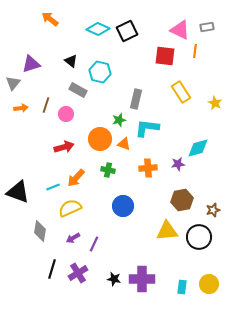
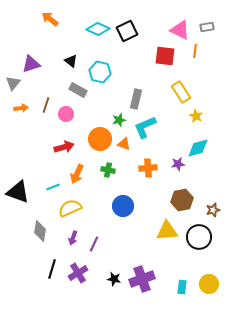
yellow star at (215, 103): moved 19 px left, 13 px down
cyan L-shape at (147, 128): moved 2 px left, 1 px up; rotated 30 degrees counterclockwise
orange arrow at (76, 178): moved 1 px right, 4 px up; rotated 18 degrees counterclockwise
purple arrow at (73, 238): rotated 40 degrees counterclockwise
purple cross at (142, 279): rotated 20 degrees counterclockwise
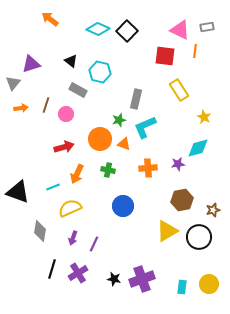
black square at (127, 31): rotated 20 degrees counterclockwise
yellow rectangle at (181, 92): moved 2 px left, 2 px up
yellow star at (196, 116): moved 8 px right, 1 px down
yellow triangle at (167, 231): rotated 25 degrees counterclockwise
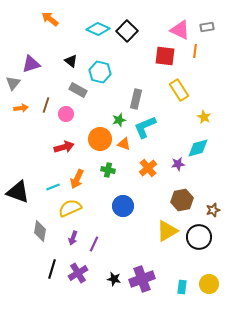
orange cross at (148, 168): rotated 36 degrees counterclockwise
orange arrow at (77, 174): moved 5 px down
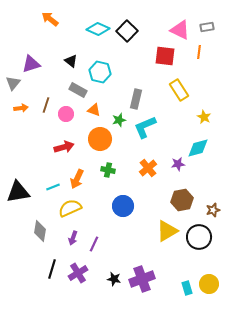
orange line at (195, 51): moved 4 px right, 1 px down
orange triangle at (124, 144): moved 30 px left, 34 px up
black triangle at (18, 192): rotated 30 degrees counterclockwise
cyan rectangle at (182, 287): moved 5 px right, 1 px down; rotated 24 degrees counterclockwise
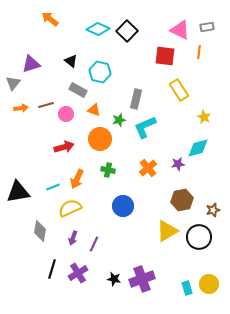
brown line at (46, 105): rotated 56 degrees clockwise
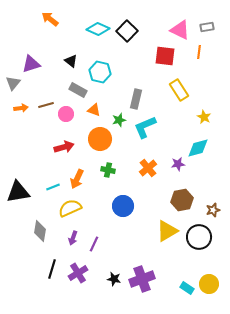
cyan rectangle at (187, 288): rotated 40 degrees counterclockwise
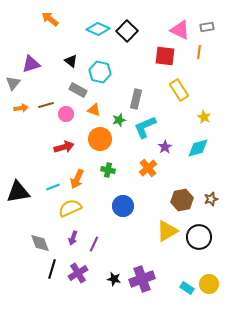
purple star at (178, 164): moved 13 px left, 17 px up; rotated 24 degrees counterclockwise
brown star at (213, 210): moved 2 px left, 11 px up
gray diamond at (40, 231): moved 12 px down; rotated 30 degrees counterclockwise
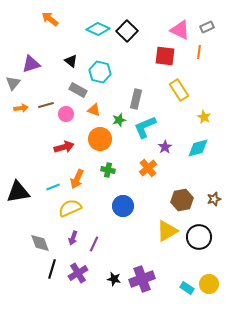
gray rectangle at (207, 27): rotated 16 degrees counterclockwise
brown star at (211, 199): moved 3 px right
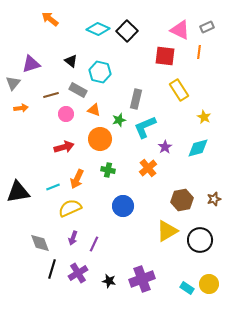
brown line at (46, 105): moved 5 px right, 10 px up
black circle at (199, 237): moved 1 px right, 3 px down
black star at (114, 279): moved 5 px left, 2 px down
